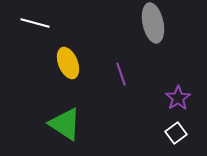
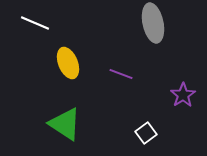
white line: rotated 8 degrees clockwise
purple line: rotated 50 degrees counterclockwise
purple star: moved 5 px right, 3 px up
white square: moved 30 px left
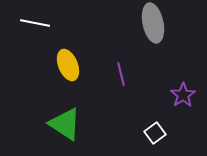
white line: rotated 12 degrees counterclockwise
yellow ellipse: moved 2 px down
purple line: rotated 55 degrees clockwise
white square: moved 9 px right
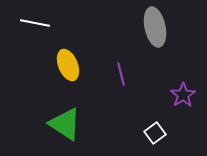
gray ellipse: moved 2 px right, 4 px down
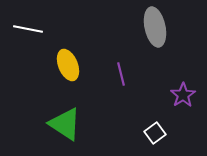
white line: moved 7 px left, 6 px down
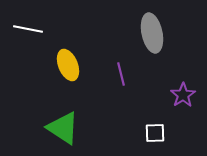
gray ellipse: moved 3 px left, 6 px down
green triangle: moved 2 px left, 4 px down
white square: rotated 35 degrees clockwise
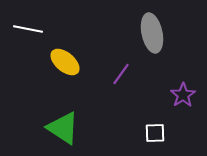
yellow ellipse: moved 3 px left, 3 px up; rotated 28 degrees counterclockwise
purple line: rotated 50 degrees clockwise
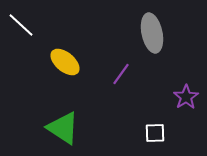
white line: moved 7 px left, 4 px up; rotated 32 degrees clockwise
purple star: moved 3 px right, 2 px down
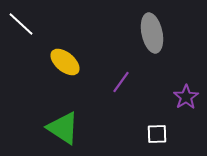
white line: moved 1 px up
purple line: moved 8 px down
white square: moved 2 px right, 1 px down
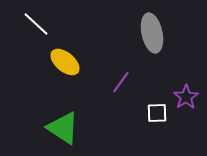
white line: moved 15 px right
white square: moved 21 px up
